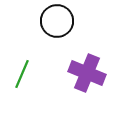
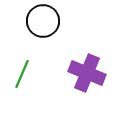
black circle: moved 14 px left
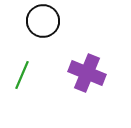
green line: moved 1 px down
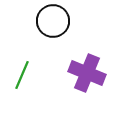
black circle: moved 10 px right
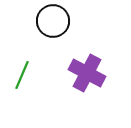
purple cross: rotated 6 degrees clockwise
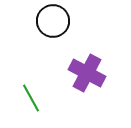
green line: moved 9 px right, 23 px down; rotated 52 degrees counterclockwise
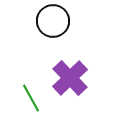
purple cross: moved 17 px left, 5 px down; rotated 18 degrees clockwise
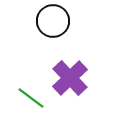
green line: rotated 24 degrees counterclockwise
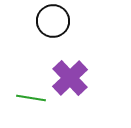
green line: rotated 28 degrees counterclockwise
